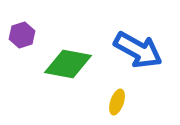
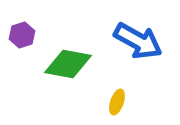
blue arrow: moved 9 px up
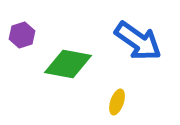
blue arrow: rotated 6 degrees clockwise
